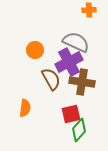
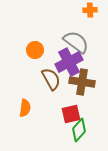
orange cross: moved 1 px right
gray semicircle: rotated 12 degrees clockwise
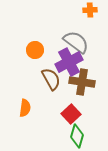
red square: rotated 30 degrees counterclockwise
green diamond: moved 2 px left, 6 px down; rotated 25 degrees counterclockwise
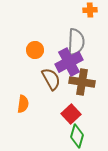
gray semicircle: rotated 56 degrees clockwise
orange semicircle: moved 2 px left, 4 px up
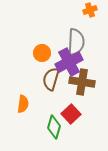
orange cross: rotated 16 degrees counterclockwise
orange circle: moved 7 px right, 3 px down
brown semicircle: rotated 135 degrees counterclockwise
green diamond: moved 23 px left, 9 px up
